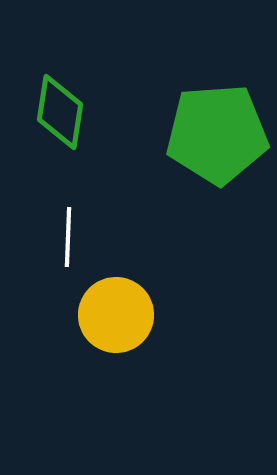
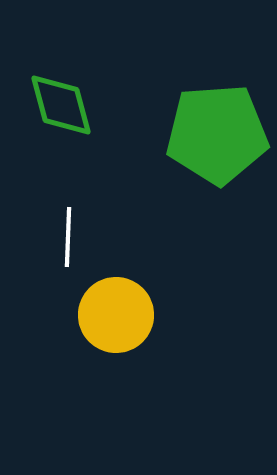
green diamond: moved 1 px right, 7 px up; rotated 24 degrees counterclockwise
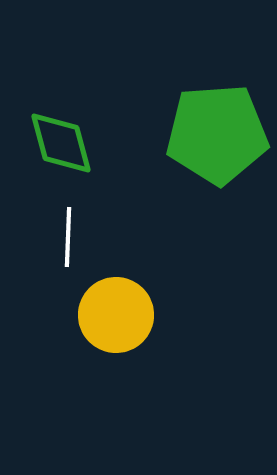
green diamond: moved 38 px down
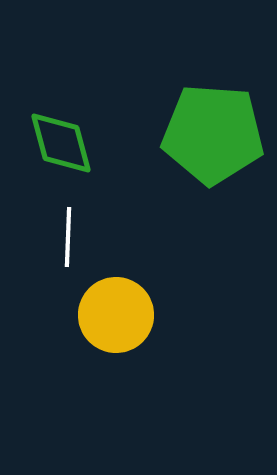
green pentagon: moved 4 px left; rotated 8 degrees clockwise
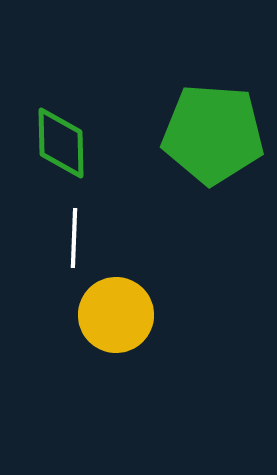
green diamond: rotated 14 degrees clockwise
white line: moved 6 px right, 1 px down
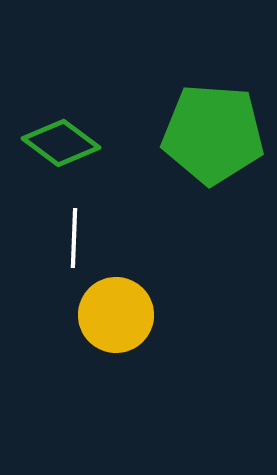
green diamond: rotated 52 degrees counterclockwise
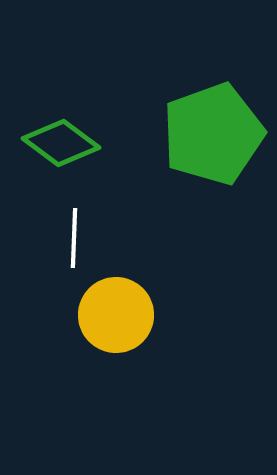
green pentagon: rotated 24 degrees counterclockwise
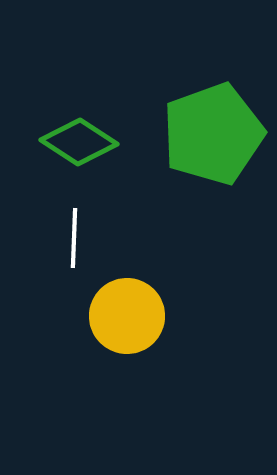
green diamond: moved 18 px right, 1 px up; rotated 4 degrees counterclockwise
yellow circle: moved 11 px right, 1 px down
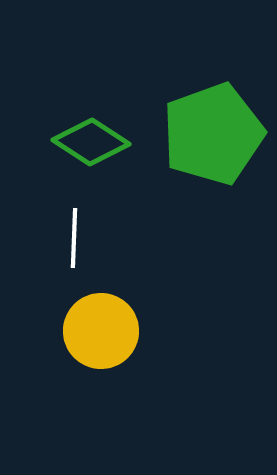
green diamond: moved 12 px right
yellow circle: moved 26 px left, 15 px down
